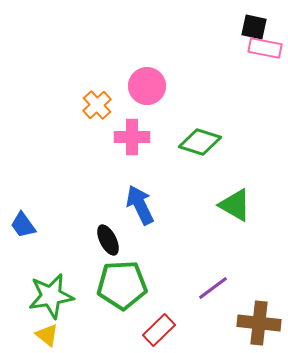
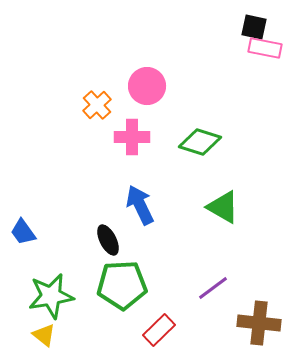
green triangle: moved 12 px left, 2 px down
blue trapezoid: moved 7 px down
yellow triangle: moved 3 px left
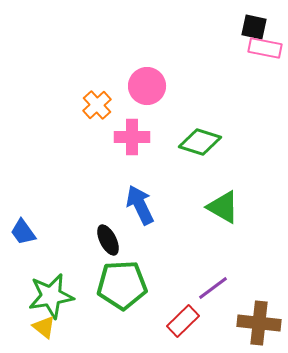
red rectangle: moved 24 px right, 9 px up
yellow triangle: moved 8 px up
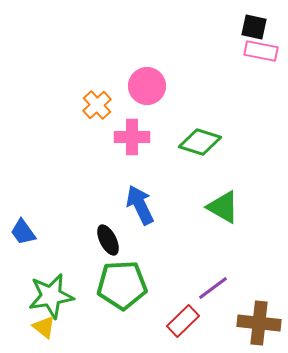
pink rectangle: moved 4 px left, 3 px down
